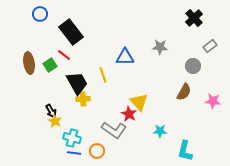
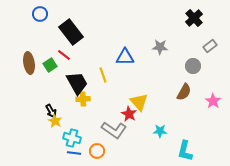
pink star: rotated 28 degrees clockwise
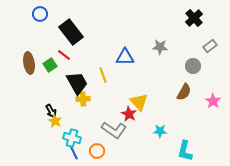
blue line: rotated 56 degrees clockwise
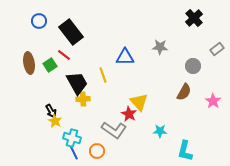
blue circle: moved 1 px left, 7 px down
gray rectangle: moved 7 px right, 3 px down
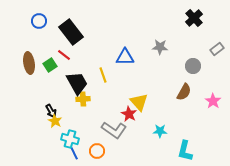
cyan cross: moved 2 px left, 1 px down
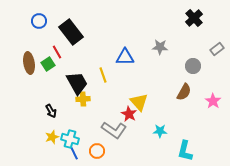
red line: moved 7 px left, 3 px up; rotated 24 degrees clockwise
green square: moved 2 px left, 1 px up
yellow star: moved 3 px left, 16 px down; rotated 24 degrees clockwise
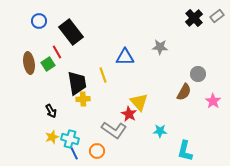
gray rectangle: moved 33 px up
gray circle: moved 5 px right, 8 px down
black trapezoid: rotated 20 degrees clockwise
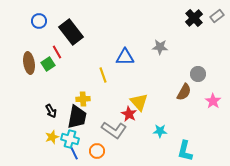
black trapezoid: moved 34 px down; rotated 20 degrees clockwise
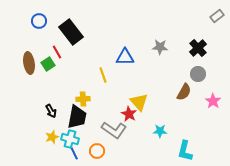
black cross: moved 4 px right, 30 px down
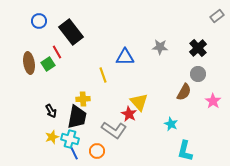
cyan star: moved 11 px right, 7 px up; rotated 24 degrees clockwise
